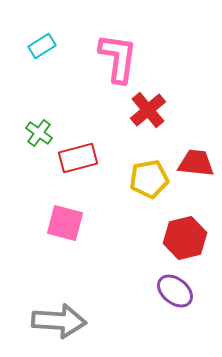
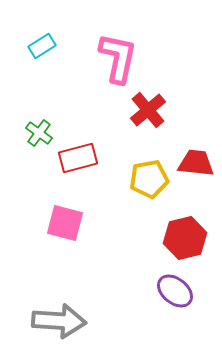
pink L-shape: rotated 4 degrees clockwise
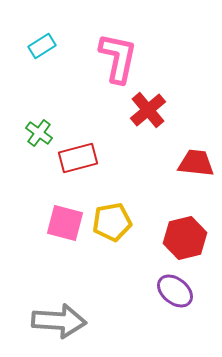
yellow pentagon: moved 37 px left, 43 px down
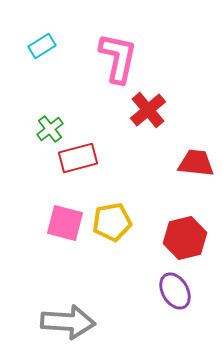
green cross: moved 11 px right, 4 px up; rotated 16 degrees clockwise
purple ellipse: rotated 21 degrees clockwise
gray arrow: moved 9 px right, 1 px down
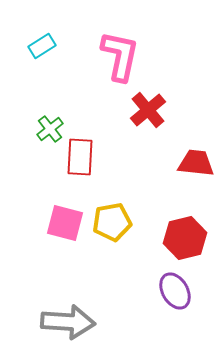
pink L-shape: moved 2 px right, 2 px up
red rectangle: moved 2 px right, 1 px up; rotated 72 degrees counterclockwise
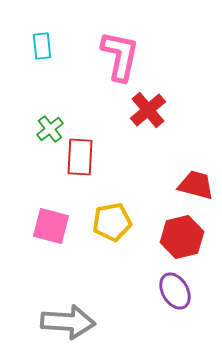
cyan rectangle: rotated 64 degrees counterclockwise
red trapezoid: moved 22 px down; rotated 9 degrees clockwise
pink square: moved 14 px left, 3 px down
red hexagon: moved 3 px left, 1 px up
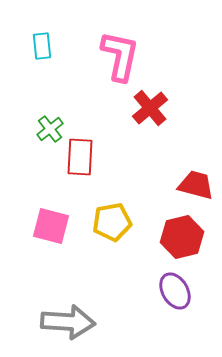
red cross: moved 2 px right, 2 px up
